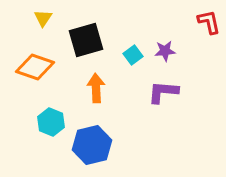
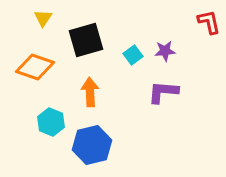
orange arrow: moved 6 px left, 4 px down
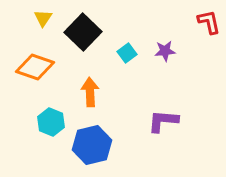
black square: moved 3 px left, 8 px up; rotated 30 degrees counterclockwise
cyan square: moved 6 px left, 2 px up
purple L-shape: moved 29 px down
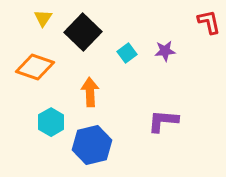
cyan hexagon: rotated 8 degrees clockwise
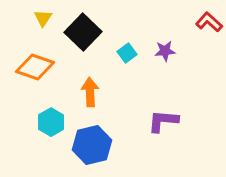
red L-shape: rotated 36 degrees counterclockwise
